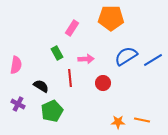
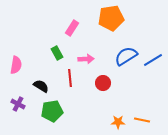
orange pentagon: rotated 10 degrees counterclockwise
green pentagon: rotated 15 degrees clockwise
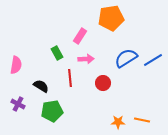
pink rectangle: moved 8 px right, 8 px down
blue semicircle: moved 2 px down
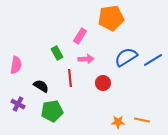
blue semicircle: moved 1 px up
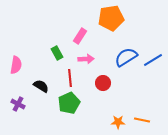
green pentagon: moved 17 px right, 8 px up; rotated 15 degrees counterclockwise
